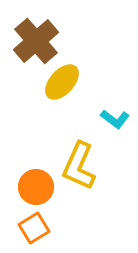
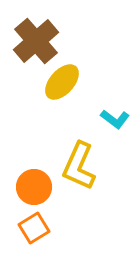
orange circle: moved 2 px left
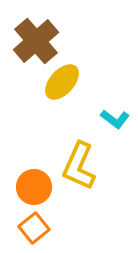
orange square: rotated 8 degrees counterclockwise
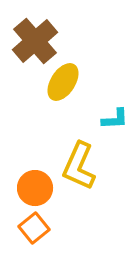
brown cross: moved 1 px left
yellow ellipse: moved 1 px right; rotated 9 degrees counterclockwise
cyan L-shape: rotated 40 degrees counterclockwise
orange circle: moved 1 px right, 1 px down
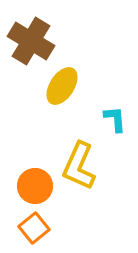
brown cross: moved 4 px left; rotated 18 degrees counterclockwise
yellow ellipse: moved 1 px left, 4 px down
cyan L-shape: rotated 92 degrees counterclockwise
orange circle: moved 2 px up
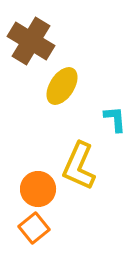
orange circle: moved 3 px right, 3 px down
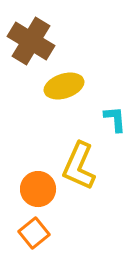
yellow ellipse: moved 2 px right; rotated 39 degrees clockwise
orange square: moved 5 px down
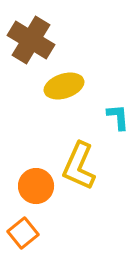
brown cross: moved 1 px up
cyan L-shape: moved 3 px right, 2 px up
orange circle: moved 2 px left, 3 px up
orange square: moved 11 px left
